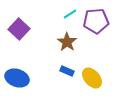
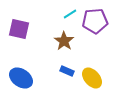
purple pentagon: moved 1 px left
purple square: rotated 30 degrees counterclockwise
brown star: moved 3 px left, 1 px up
blue ellipse: moved 4 px right; rotated 15 degrees clockwise
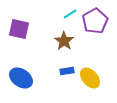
purple pentagon: rotated 25 degrees counterclockwise
blue rectangle: rotated 32 degrees counterclockwise
yellow ellipse: moved 2 px left
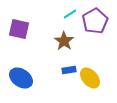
blue rectangle: moved 2 px right, 1 px up
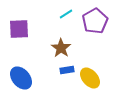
cyan line: moved 4 px left
purple square: rotated 15 degrees counterclockwise
brown star: moved 3 px left, 7 px down
blue rectangle: moved 2 px left
blue ellipse: rotated 15 degrees clockwise
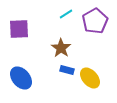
blue rectangle: rotated 24 degrees clockwise
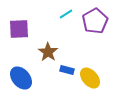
brown star: moved 13 px left, 4 px down
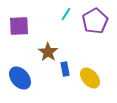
cyan line: rotated 24 degrees counterclockwise
purple square: moved 3 px up
blue rectangle: moved 2 px left, 1 px up; rotated 64 degrees clockwise
blue ellipse: moved 1 px left
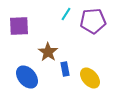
purple pentagon: moved 2 px left; rotated 25 degrees clockwise
blue ellipse: moved 7 px right, 1 px up
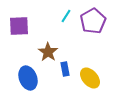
cyan line: moved 2 px down
purple pentagon: rotated 25 degrees counterclockwise
blue ellipse: moved 1 px right, 1 px down; rotated 20 degrees clockwise
